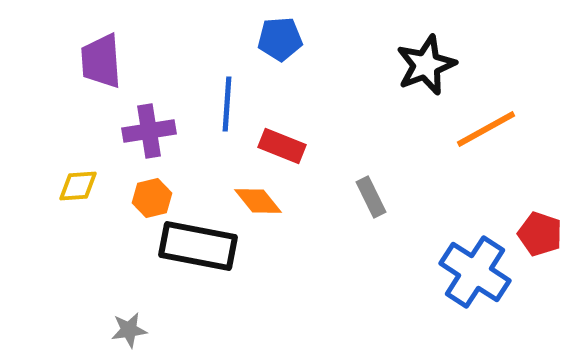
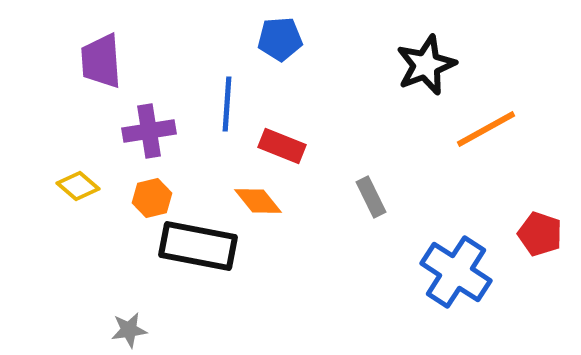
yellow diamond: rotated 45 degrees clockwise
blue cross: moved 19 px left
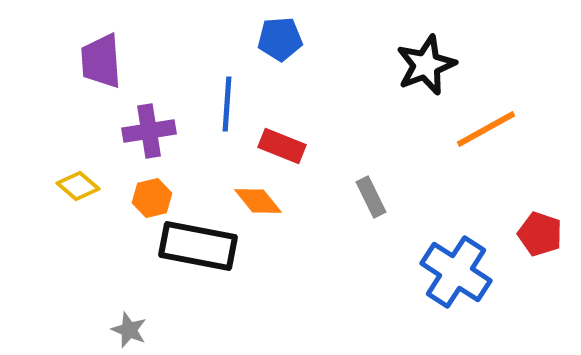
gray star: rotated 30 degrees clockwise
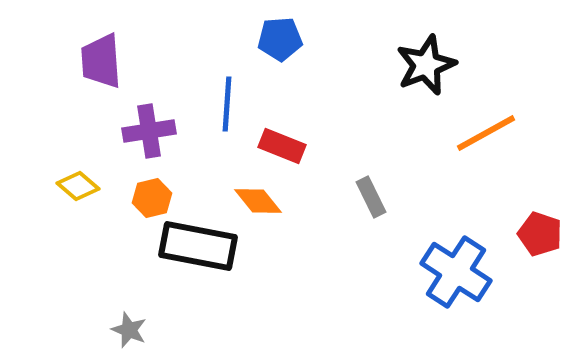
orange line: moved 4 px down
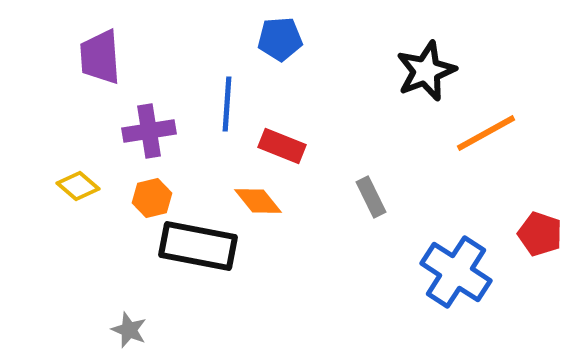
purple trapezoid: moved 1 px left, 4 px up
black star: moved 6 px down
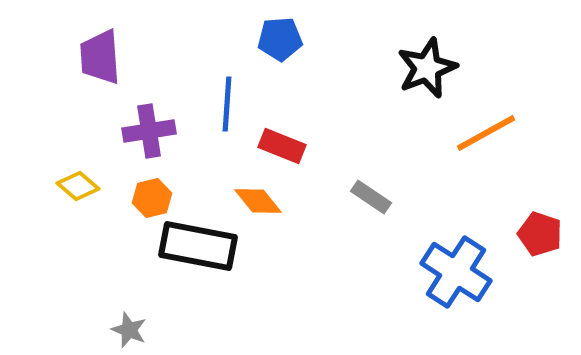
black star: moved 1 px right, 3 px up
gray rectangle: rotated 30 degrees counterclockwise
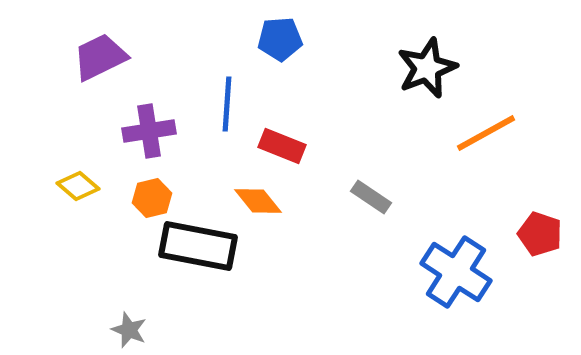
purple trapezoid: rotated 68 degrees clockwise
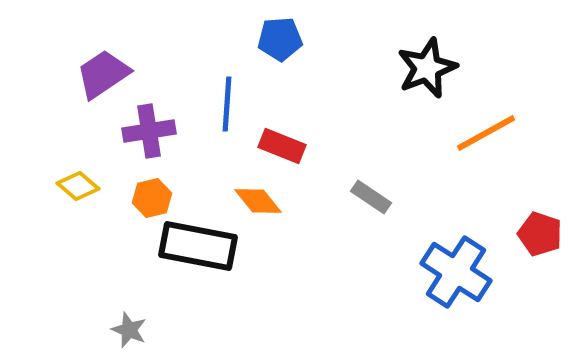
purple trapezoid: moved 3 px right, 17 px down; rotated 8 degrees counterclockwise
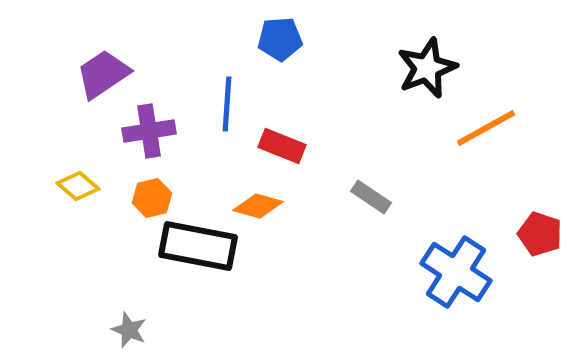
orange line: moved 5 px up
orange diamond: moved 5 px down; rotated 36 degrees counterclockwise
